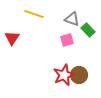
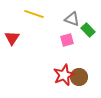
brown circle: moved 2 px down
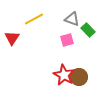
yellow line: moved 5 px down; rotated 48 degrees counterclockwise
red star: rotated 20 degrees counterclockwise
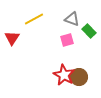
green rectangle: moved 1 px right, 1 px down
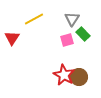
gray triangle: rotated 42 degrees clockwise
green rectangle: moved 6 px left, 3 px down
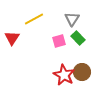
green rectangle: moved 5 px left, 4 px down
pink square: moved 8 px left, 1 px down
brown circle: moved 3 px right, 5 px up
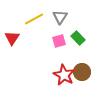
gray triangle: moved 12 px left, 2 px up
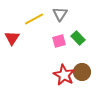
gray triangle: moved 3 px up
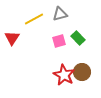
gray triangle: rotated 42 degrees clockwise
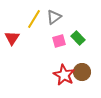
gray triangle: moved 6 px left, 3 px down; rotated 21 degrees counterclockwise
yellow line: rotated 30 degrees counterclockwise
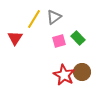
red triangle: moved 3 px right
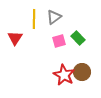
yellow line: rotated 30 degrees counterclockwise
